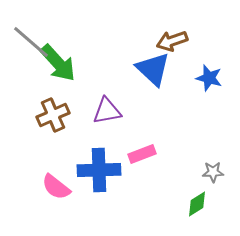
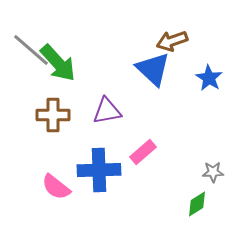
gray line: moved 8 px down
blue star: rotated 16 degrees clockwise
brown cross: rotated 24 degrees clockwise
pink rectangle: moved 1 px right, 2 px up; rotated 20 degrees counterclockwise
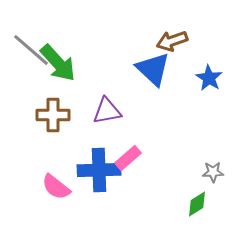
pink rectangle: moved 15 px left, 6 px down
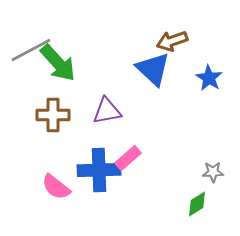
gray line: rotated 69 degrees counterclockwise
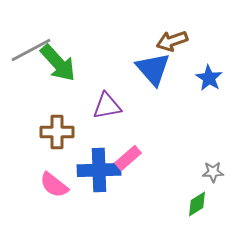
blue triangle: rotated 6 degrees clockwise
purple triangle: moved 5 px up
brown cross: moved 4 px right, 17 px down
pink semicircle: moved 2 px left, 2 px up
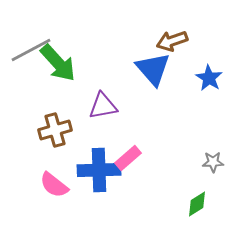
purple triangle: moved 4 px left
brown cross: moved 2 px left, 2 px up; rotated 16 degrees counterclockwise
gray star: moved 10 px up
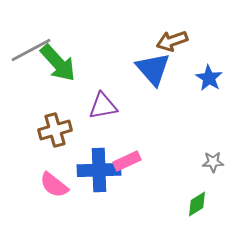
pink rectangle: moved 1 px left, 3 px down; rotated 16 degrees clockwise
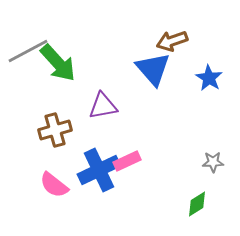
gray line: moved 3 px left, 1 px down
blue cross: rotated 24 degrees counterclockwise
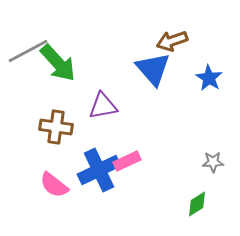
brown cross: moved 1 px right, 3 px up; rotated 24 degrees clockwise
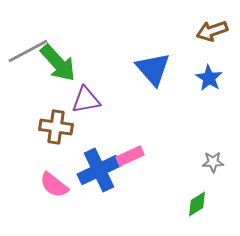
brown arrow: moved 40 px right, 10 px up
purple triangle: moved 17 px left, 6 px up
pink rectangle: moved 3 px right, 5 px up
